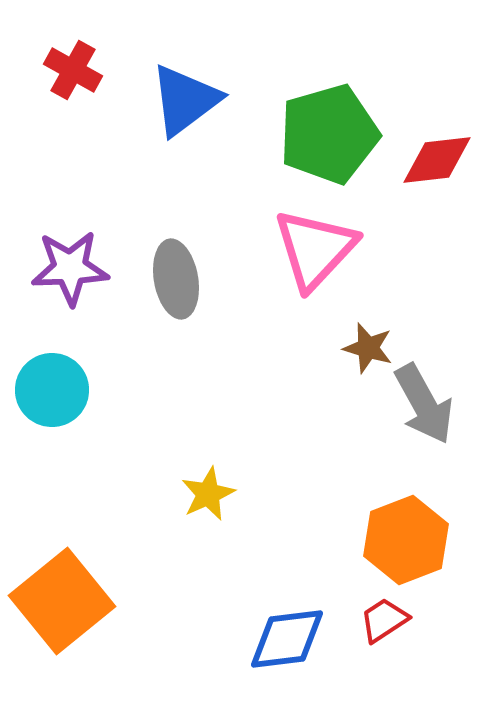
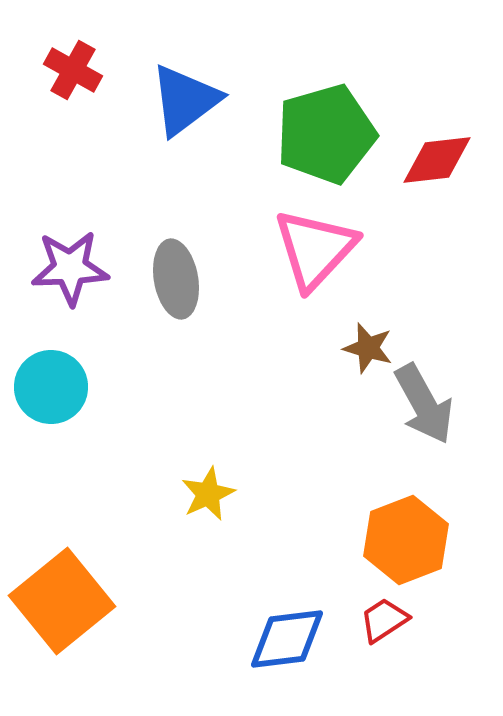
green pentagon: moved 3 px left
cyan circle: moved 1 px left, 3 px up
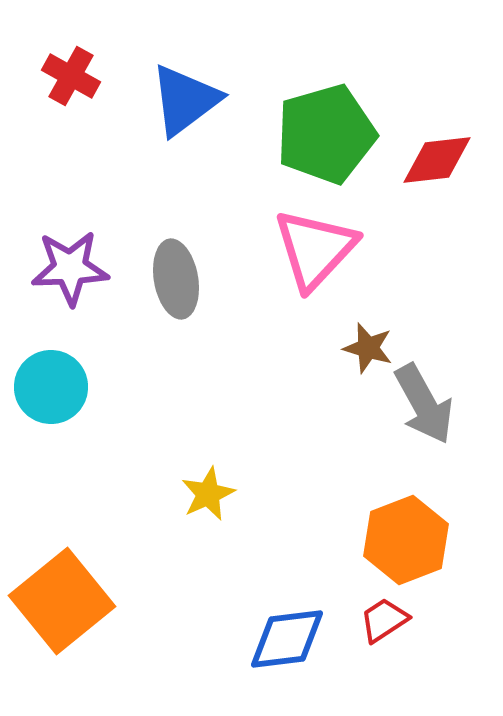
red cross: moved 2 px left, 6 px down
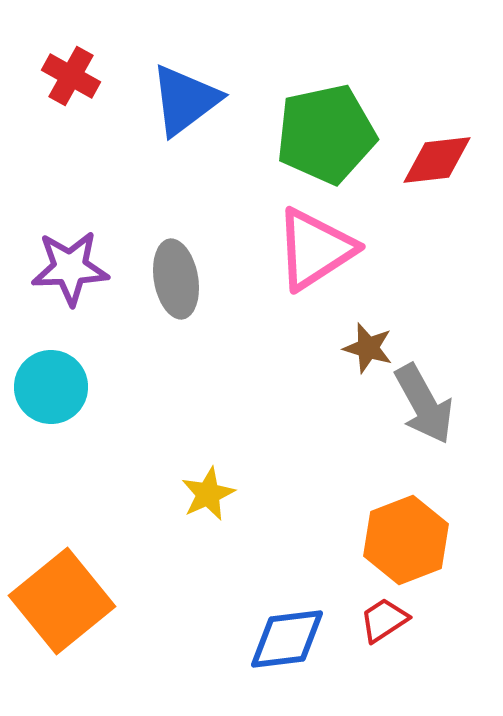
green pentagon: rotated 4 degrees clockwise
pink triangle: rotated 14 degrees clockwise
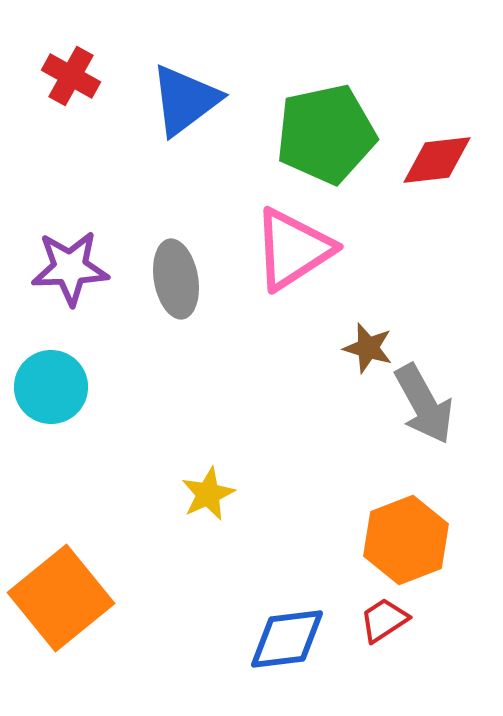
pink triangle: moved 22 px left
orange square: moved 1 px left, 3 px up
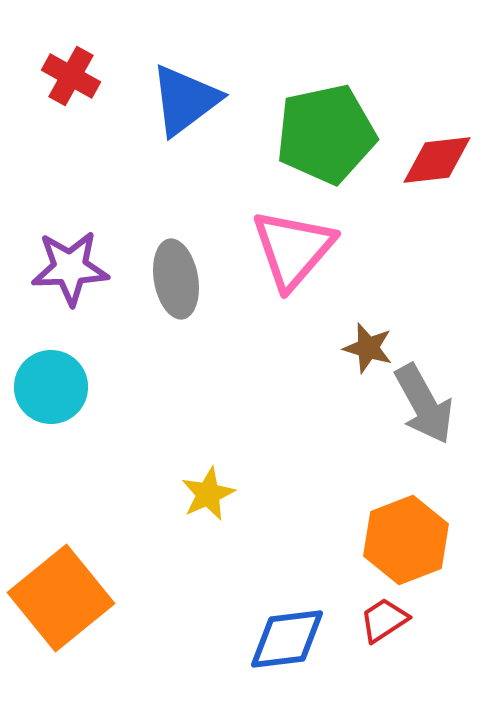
pink triangle: rotated 16 degrees counterclockwise
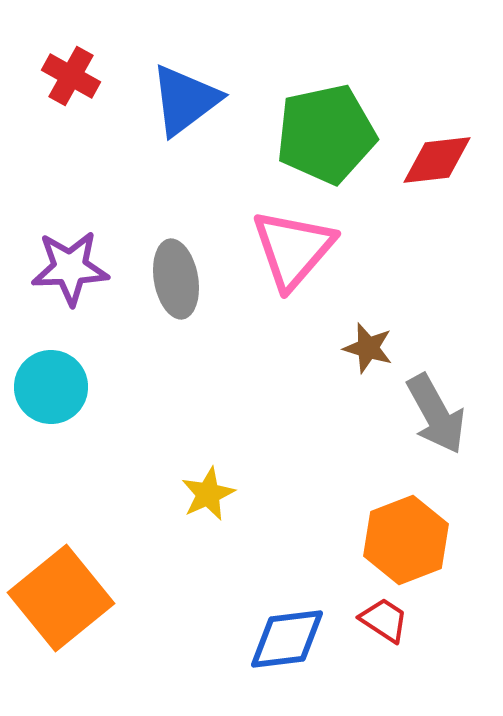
gray arrow: moved 12 px right, 10 px down
red trapezoid: rotated 66 degrees clockwise
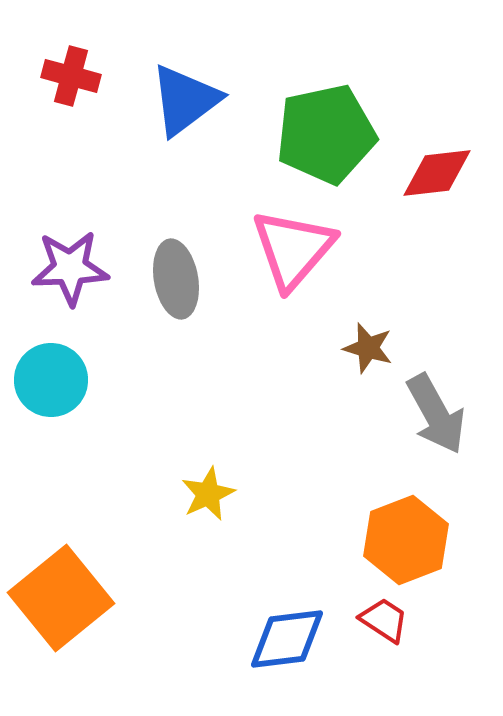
red cross: rotated 14 degrees counterclockwise
red diamond: moved 13 px down
cyan circle: moved 7 px up
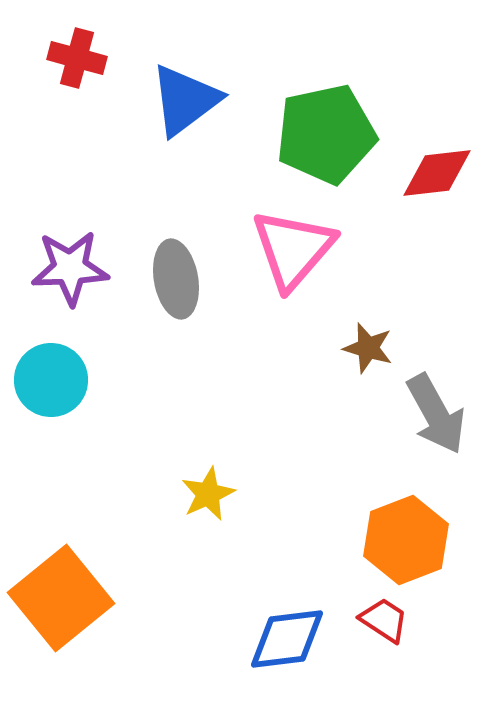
red cross: moved 6 px right, 18 px up
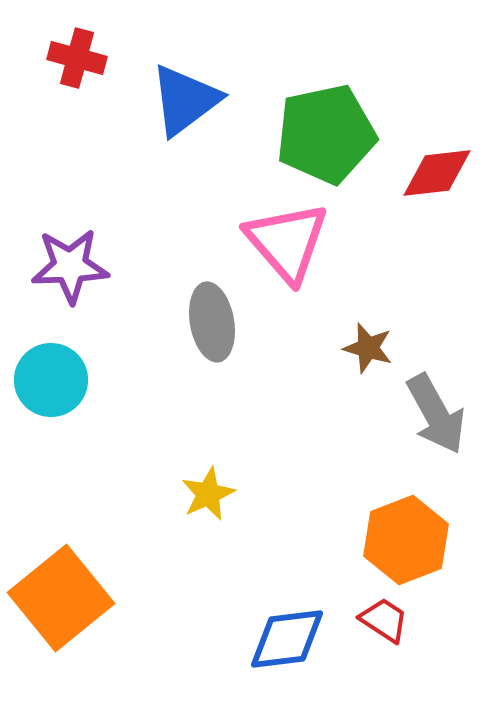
pink triangle: moved 6 px left, 7 px up; rotated 22 degrees counterclockwise
purple star: moved 2 px up
gray ellipse: moved 36 px right, 43 px down
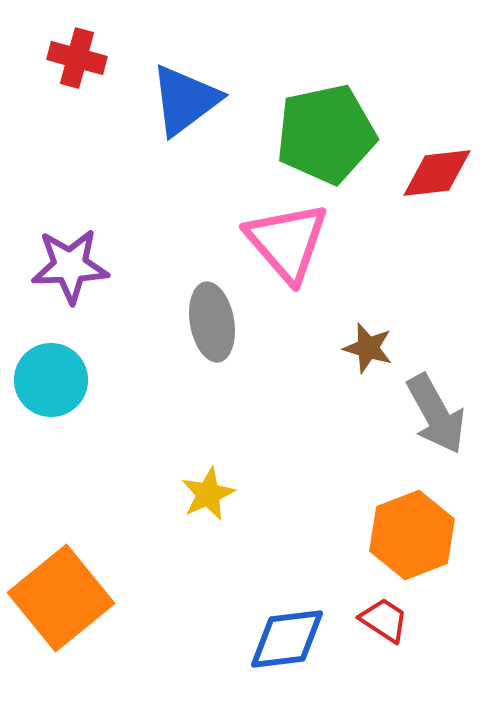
orange hexagon: moved 6 px right, 5 px up
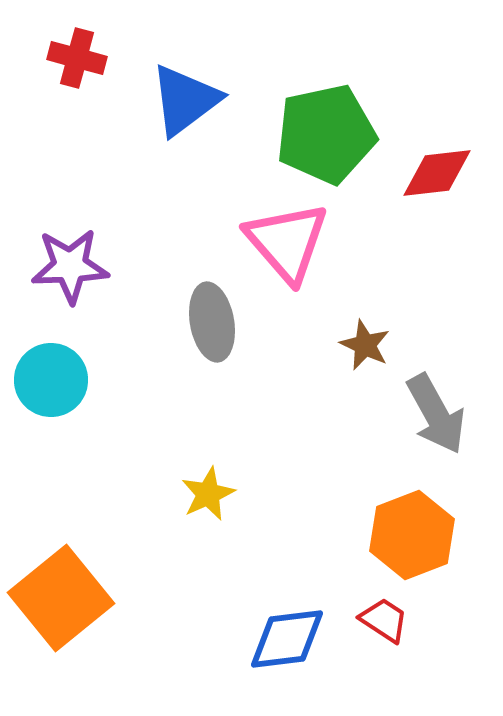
brown star: moved 3 px left, 3 px up; rotated 9 degrees clockwise
